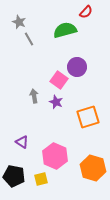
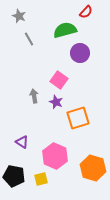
gray star: moved 6 px up
purple circle: moved 3 px right, 14 px up
orange square: moved 10 px left, 1 px down
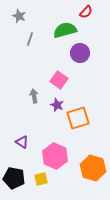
gray line: moved 1 px right; rotated 48 degrees clockwise
purple star: moved 1 px right, 3 px down
black pentagon: moved 2 px down
